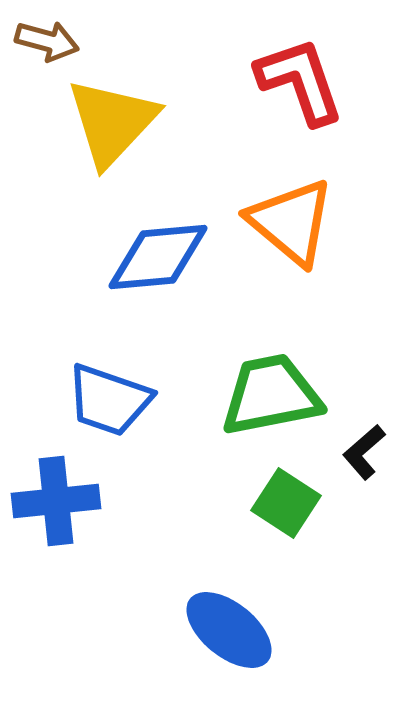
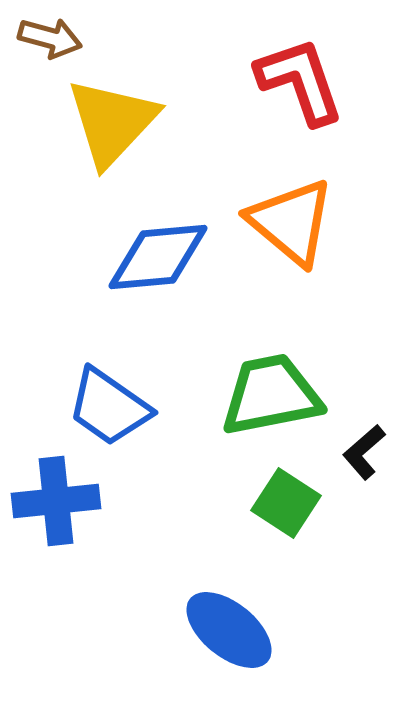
brown arrow: moved 3 px right, 3 px up
blue trapezoid: moved 7 px down; rotated 16 degrees clockwise
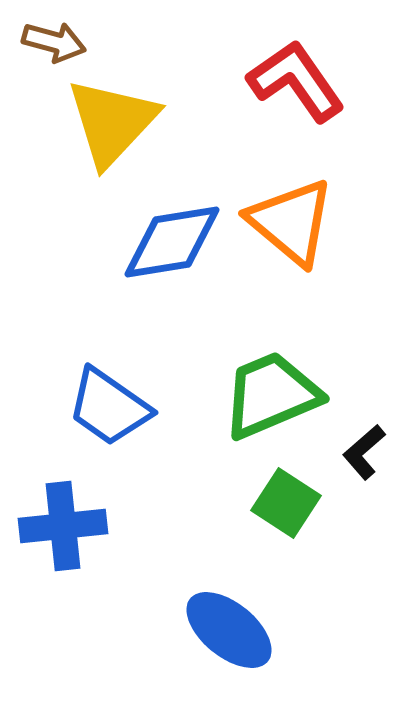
brown arrow: moved 4 px right, 4 px down
red L-shape: moved 4 px left; rotated 16 degrees counterclockwise
blue diamond: moved 14 px right, 15 px up; rotated 4 degrees counterclockwise
green trapezoid: rotated 12 degrees counterclockwise
blue cross: moved 7 px right, 25 px down
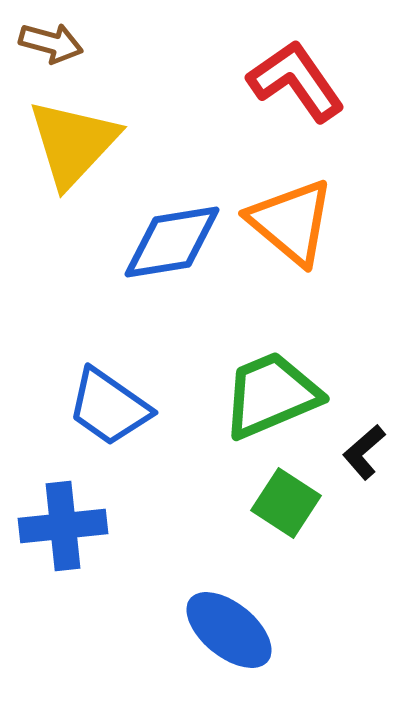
brown arrow: moved 3 px left, 1 px down
yellow triangle: moved 39 px left, 21 px down
